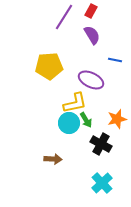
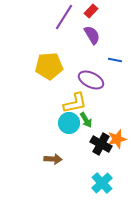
red rectangle: rotated 16 degrees clockwise
orange star: moved 20 px down
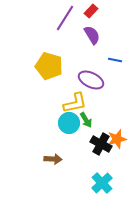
purple line: moved 1 px right, 1 px down
yellow pentagon: rotated 20 degrees clockwise
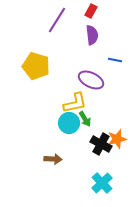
red rectangle: rotated 16 degrees counterclockwise
purple line: moved 8 px left, 2 px down
purple semicircle: rotated 24 degrees clockwise
yellow pentagon: moved 13 px left
green arrow: moved 1 px left, 1 px up
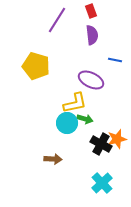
red rectangle: rotated 48 degrees counterclockwise
green arrow: rotated 42 degrees counterclockwise
cyan circle: moved 2 px left
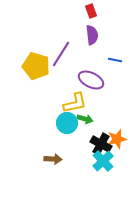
purple line: moved 4 px right, 34 px down
cyan cross: moved 1 px right, 22 px up
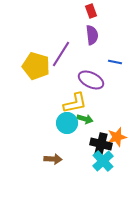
blue line: moved 2 px down
orange star: moved 2 px up
black cross: rotated 15 degrees counterclockwise
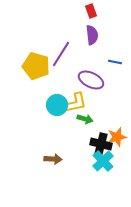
cyan circle: moved 10 px left, 18 px up
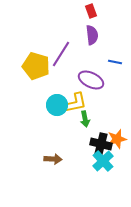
green arrow: rotated 63 degrees clockwise
orange star: moved 2 px down
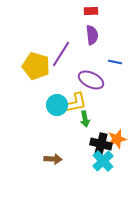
red rectangle: rotated 72 degrees counterclockwise
